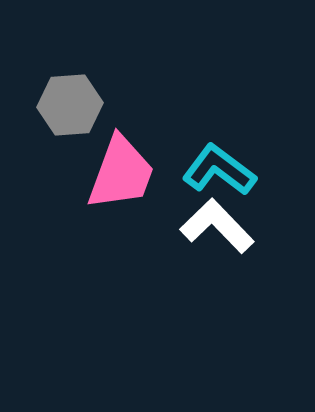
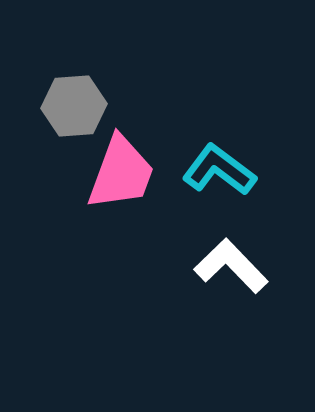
gray hexagon: moved 4 px right, 1 px down
white L-shape: moved 14 px right, 40 px down
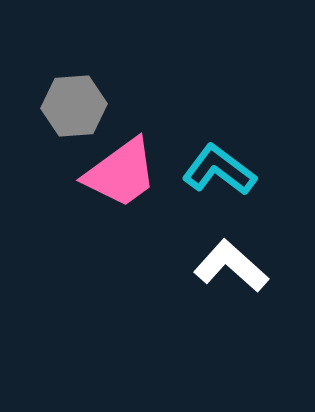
pink trapezoid: rotated 34 degrees clockwise
white L-shape: rotated 4 degrees counterclockwise
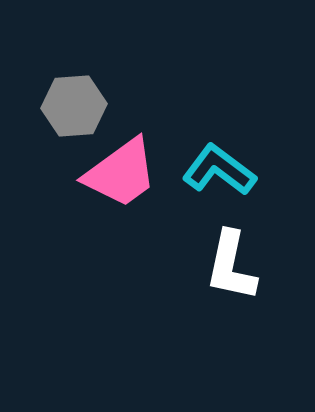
white L-shape: rotated 120 degrees counterclockwise
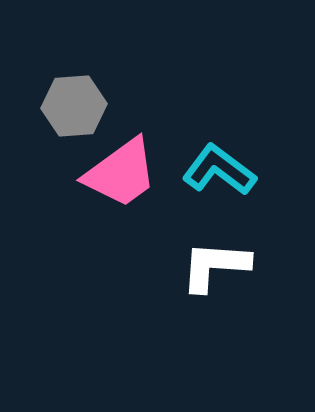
white L-shape: moved 16 px left; rotated 82 degrees clockwise
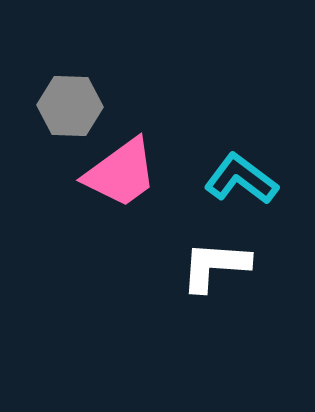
gray hexagon: moved 4 px left; rotated 6 degrees clockwise
cyan L-shape: moved 22 px right, 9 px down
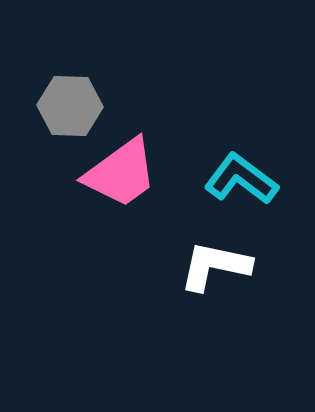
white L-shape: rotated 8 degrees clockwise
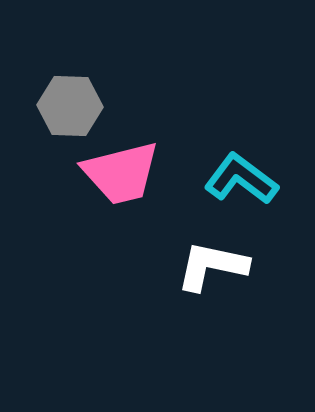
pink trapezoid: rotated 22 degrees clockwise
white L-shape: moved 3 px left
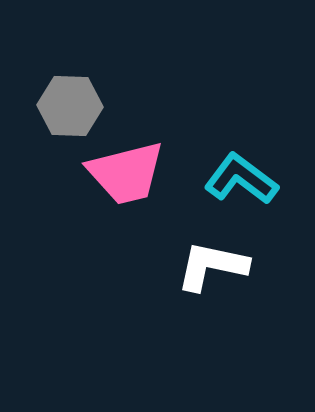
pink trapezoid: moved 5 px right
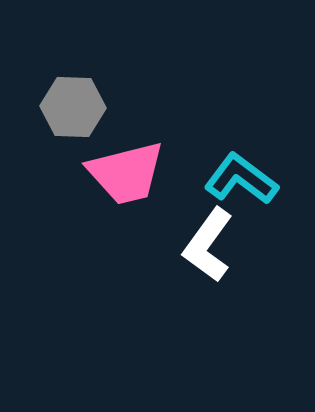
gray hexagon: moved 3 px right, 1 px down
white L-shape: moved 4 px left, 21 px up; rotated 66 degrees counterclockwise
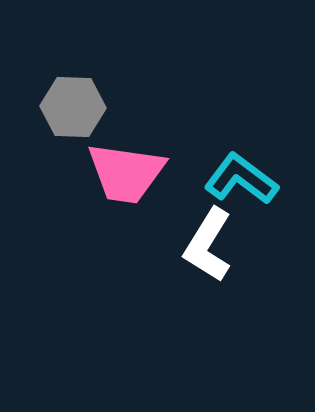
pink trapezoid: rotated 22 degrees clockwise
white L-shape: rotated 4 degrees counterclockwise
